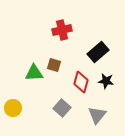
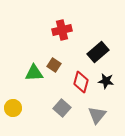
brown square: rotated 16 degrees clockwise
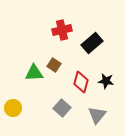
black rectangle: moved 6 px left, 9 px up
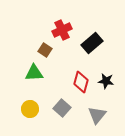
red cross: rotated 12 degrees counterclockwise
brown square: moved 9 px left, 15 px up
yellow circle: moved 17 px right, 1 px down
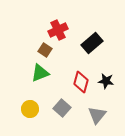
red cross: moved 4 px left
green triangle: moved 6 px right; rotated 18 degrees counterclockwise
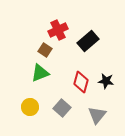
black rectangle: moved 4 px left, 2 px up
yellow circle: moved 2 px up
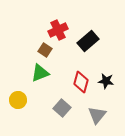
yellow circle: moved 12 px left, 7 px up
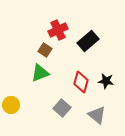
yellow circle: moved 7 px left, 5 px down
gray triangle: rotated 30 degrees counterclockwise
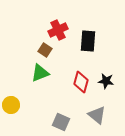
black rectangle: rotated 45 degrees counterclockwise
gray square: moved 1 px left, 14 px down; rotated 18 degrees counterclockwise
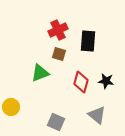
brown square: moved 14 px right, 4 px down; rotated 16 degrees counterclockwise
yellow circle: moved 2 px down
gray square: moved 5 px left
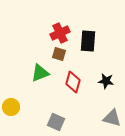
red cross: moved 2 px right, 3 px down
red diamond: moved 8 px left
gray triangle: moved 15 px right, 3 px down; rotated 24 degrees counterclockwise
